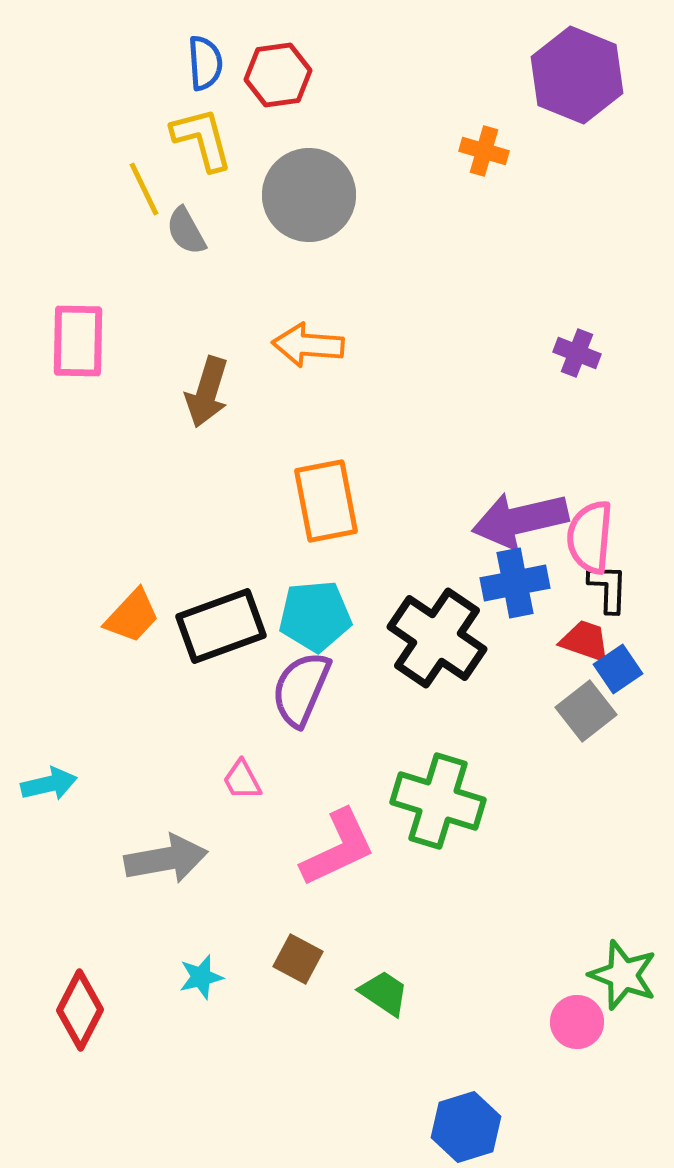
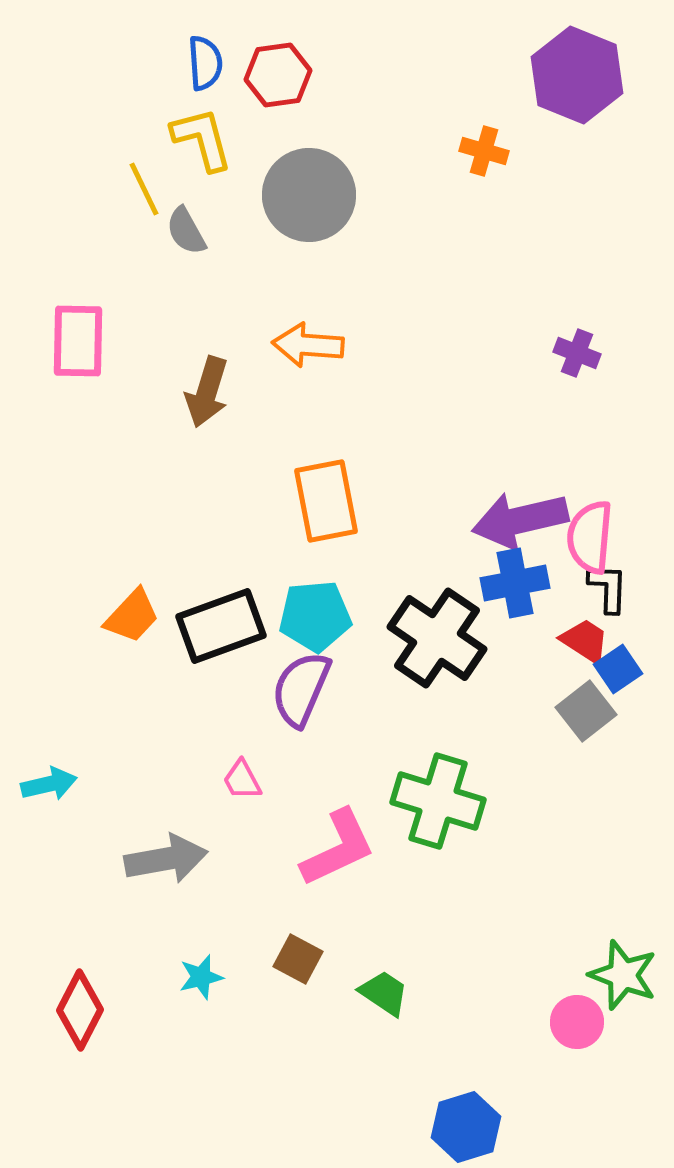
red trapezoid: rotated 14 degrees clockwise
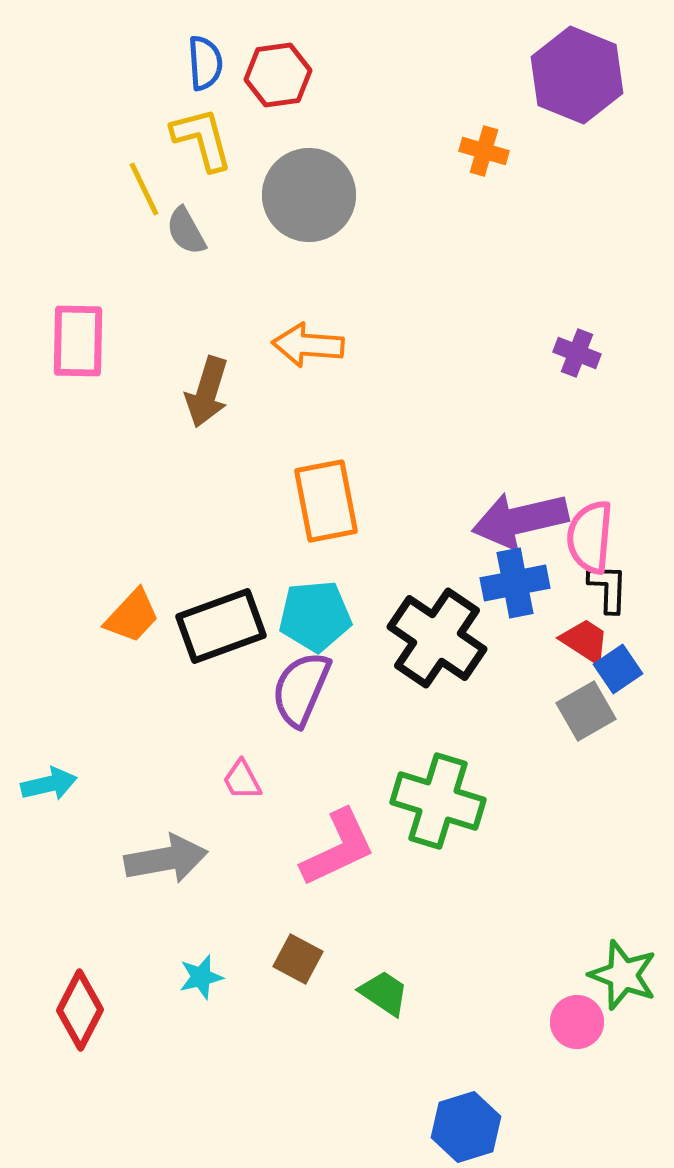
gray square: rotated 8 degrees clockwise
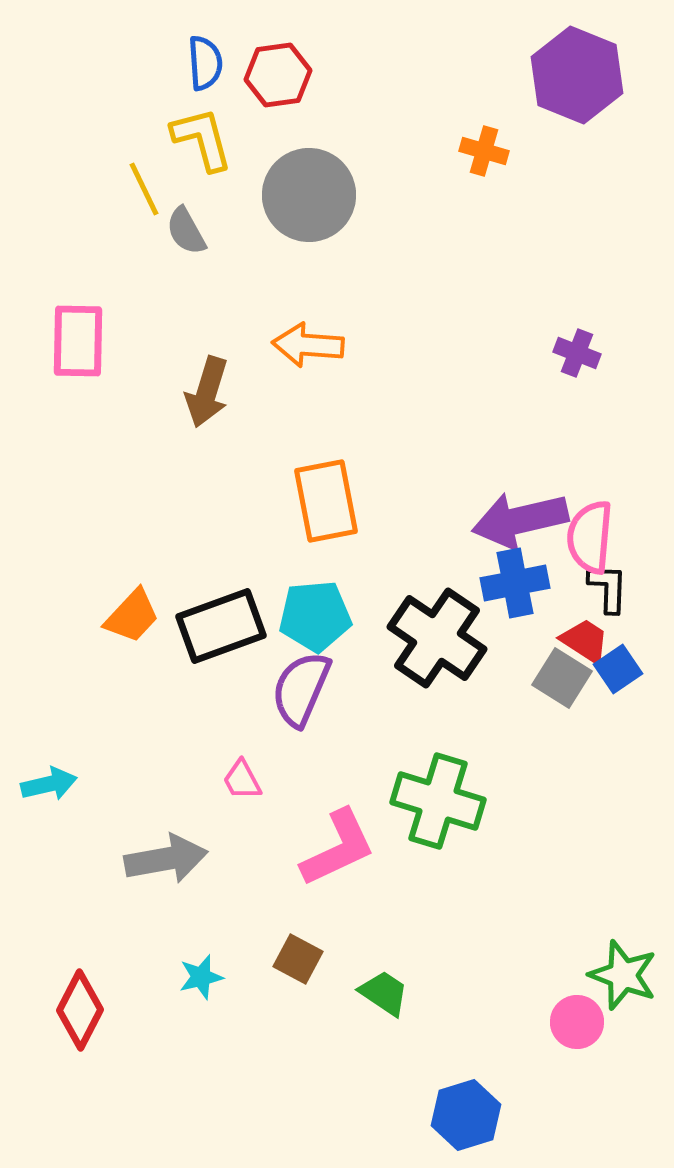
gray square: moved 24 px left, 33 px up; rotated 28 degrees counterclockwise
blue hexagon: moved 12 px up
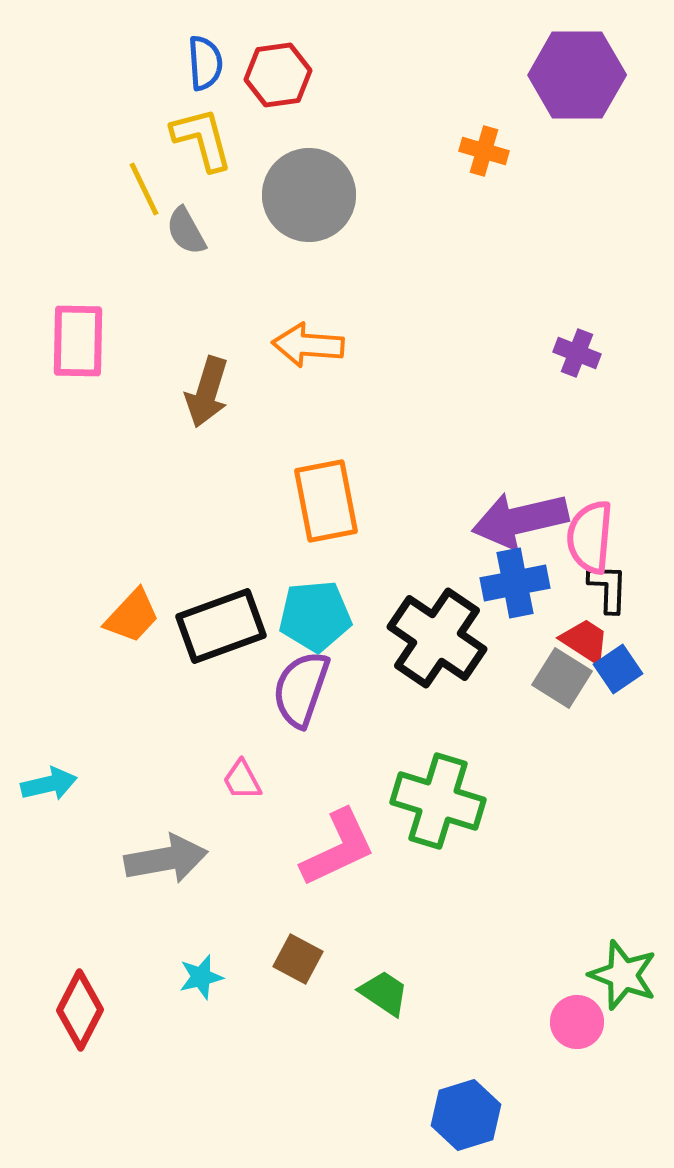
purple hexagon: rotated 22 degrees counterclockwise
purple semicircle: rotated 4 degrees counterclockwise
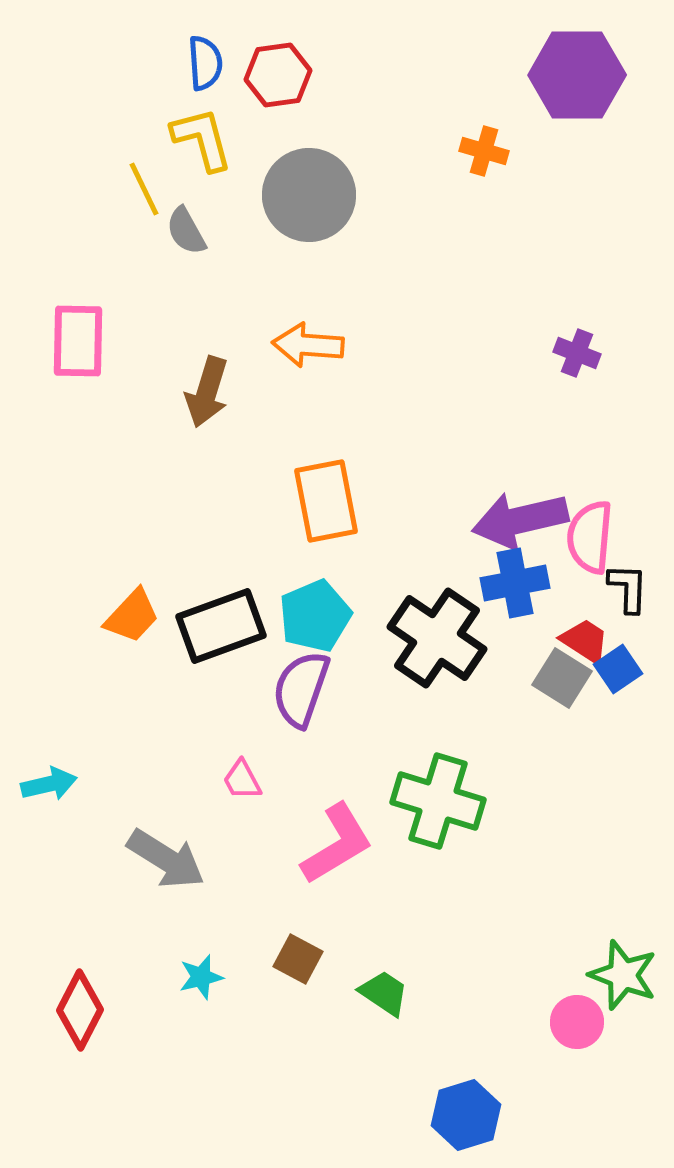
black L-shape: moved 20 px right
cyan pentagon: rotated 18 degrees counterclockwise
pink L-shape: moved 1 px left, 4 px up; rotated 6 degrees counterclockwise
gray arrow: rotated 42 degrees clockwise
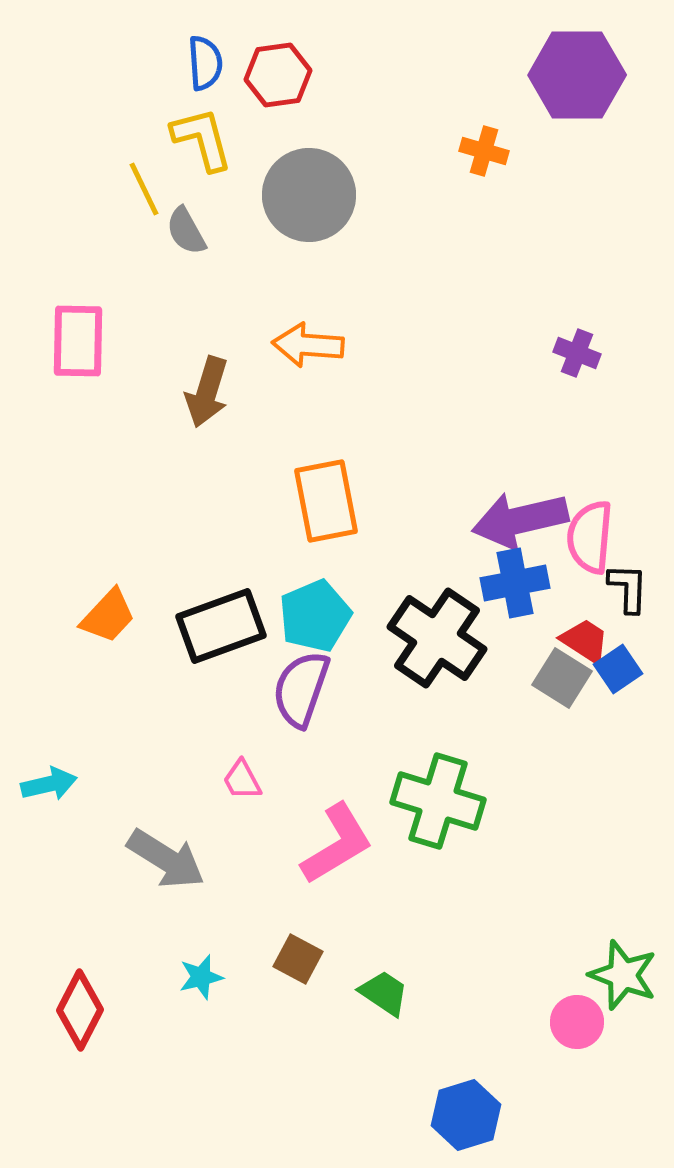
orange trapezoid: moved 24 px left
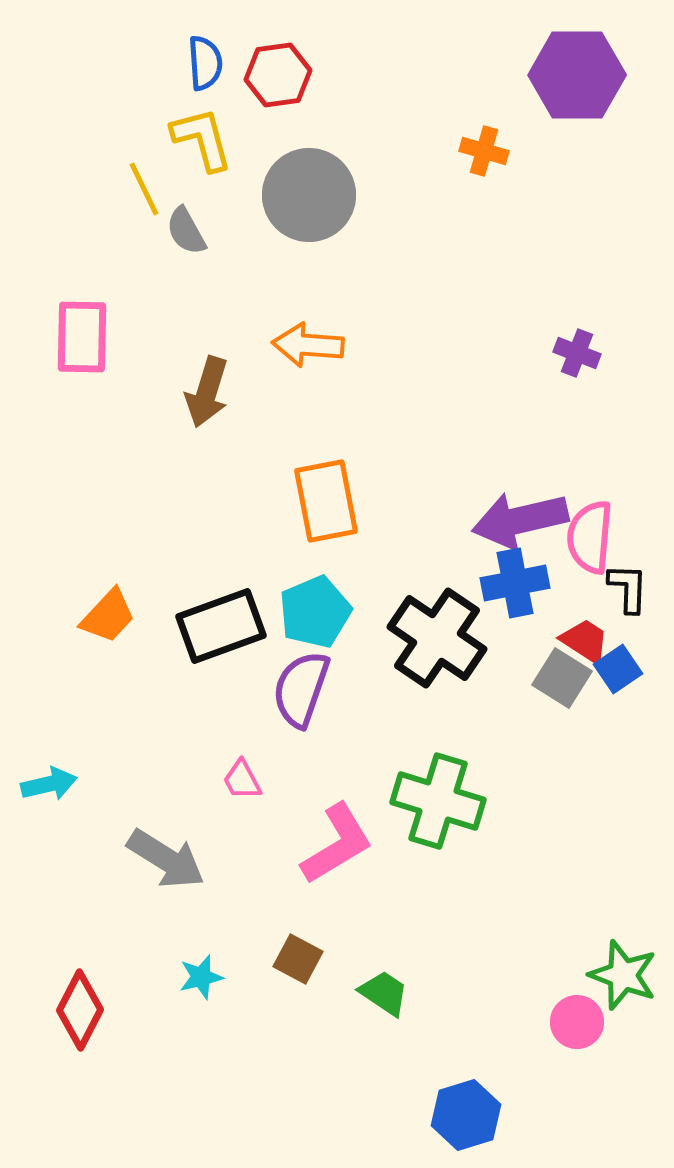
pink rectangle: moved 4 px right, 4 px up
cyan pentagon: moved 4 px up
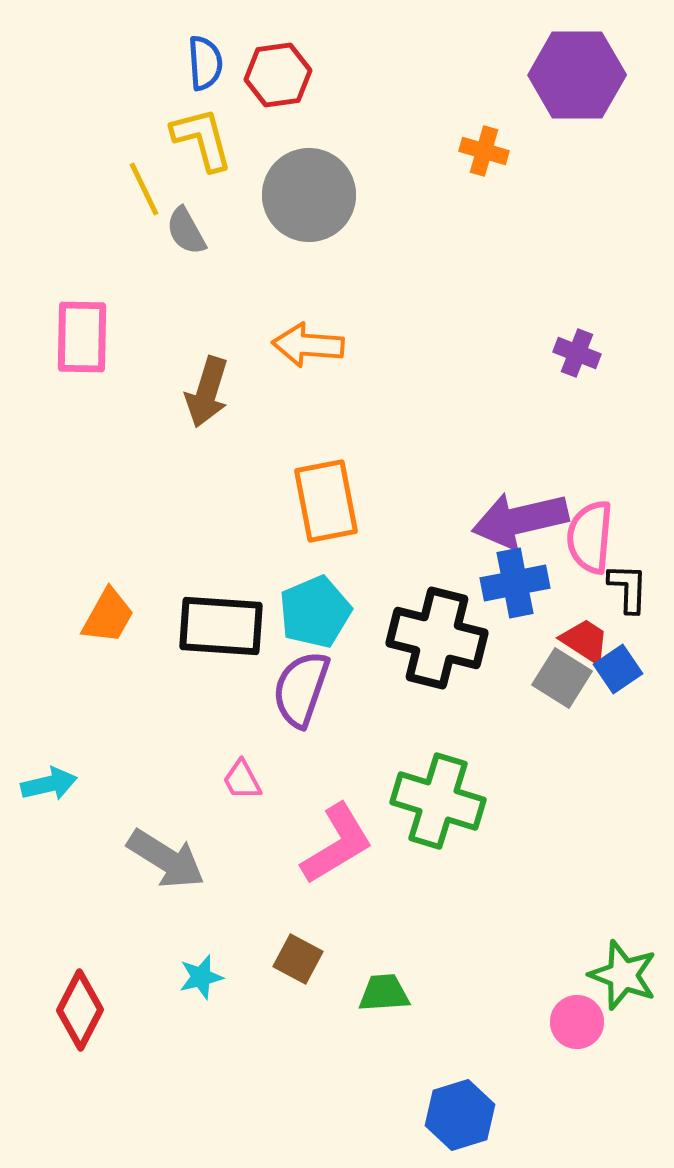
orange trapezoid: rotated 14 degrees counterclockwise
black rectangle: rotated 24 degrees clockwise
black cross: rotated 20 degrees counterclockwise
green trapezoid: rotated 38 degrees counterclockwise
blue hexagon: moved 6 px left
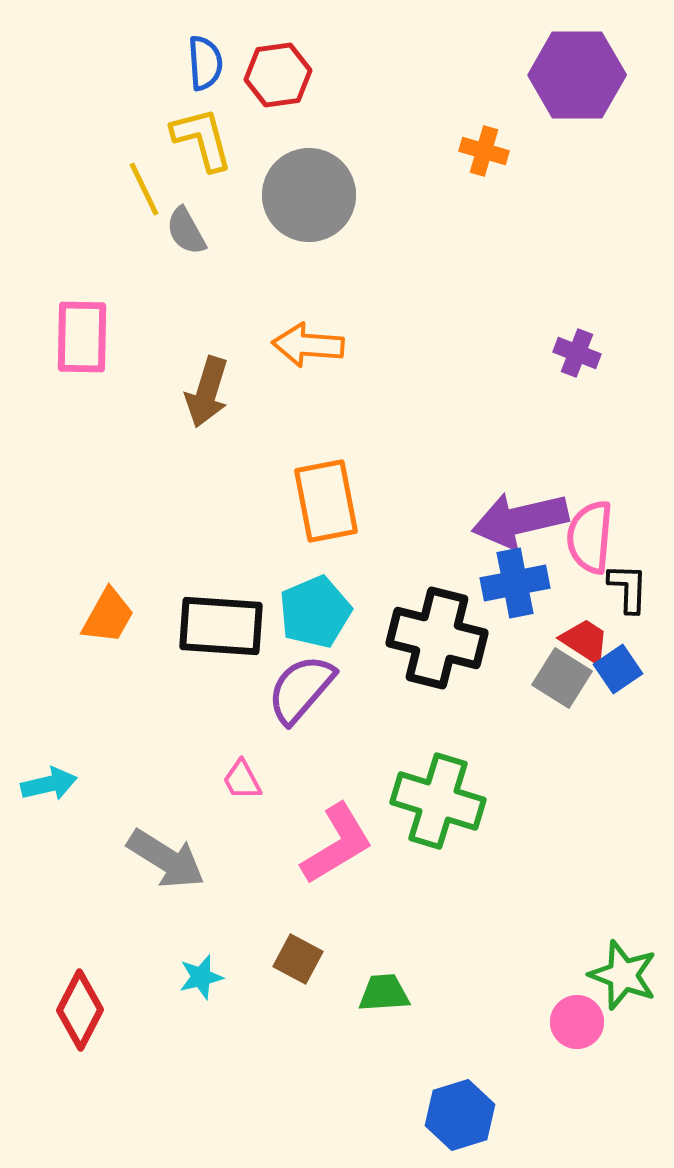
purple semicircle: rotated 22 degrees clockwise
